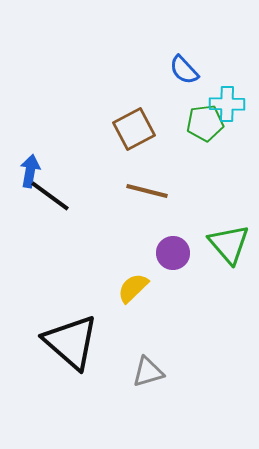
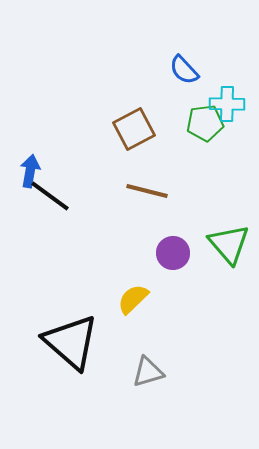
yellow semicircle: moved 11 px down
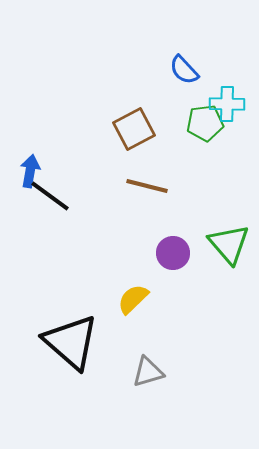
brown line: moved 5 px up
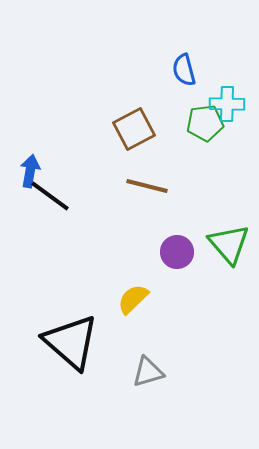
blue semicircle: rotated 28 degrees clockwise
purple circle: moved 4 px right, 1 px up
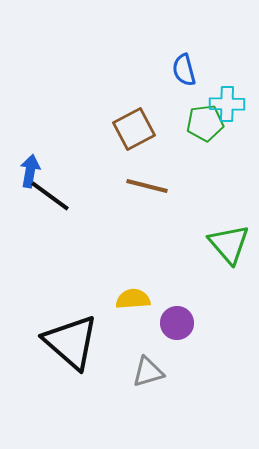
purple circle: moved 71 px down
yellow semicircle: rotated 40 degrees clockwise
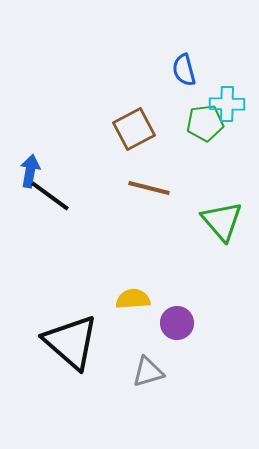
brown line: moved 2 px right, 2 px down
green triangle: moved 7 px left, 23 px up
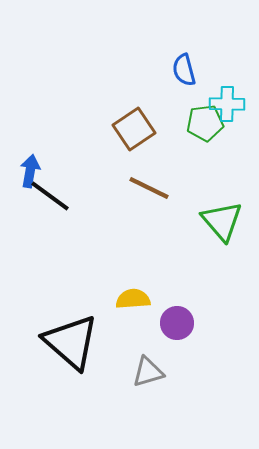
brown square: rotated 6 degrees counterclockwise
brown line: rotated 12 degrees clockwise
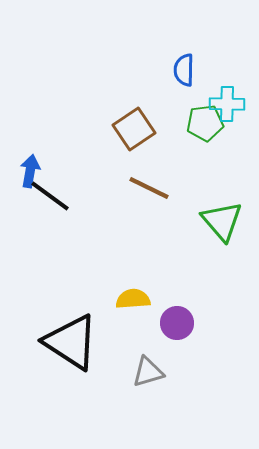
blue semicircle: rotated 16 degrees clockwise
black triangle: rotated 8 degrees counterclockwise
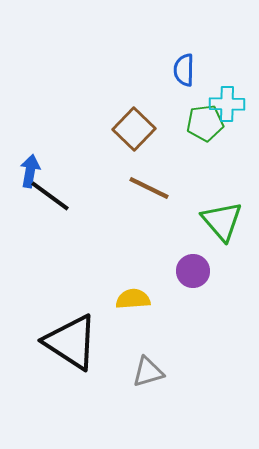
brown square: rotated 12 degrees counterclockwise
purple circle: moved 16 px right, 52 px up
